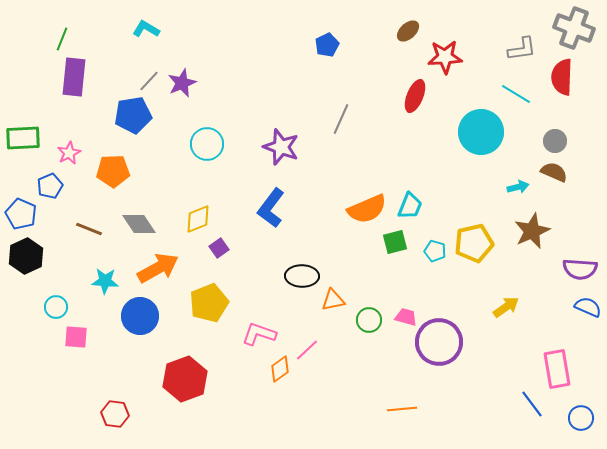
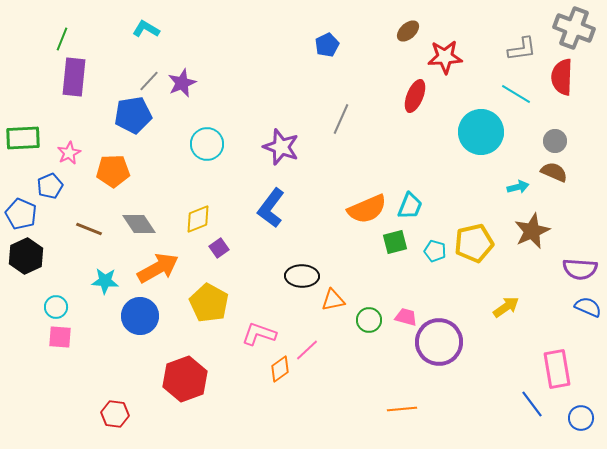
yellow pentagon at (209, 303): rotated 21 degrees counterclockwise
pink square at (76, 337): moved 16 px left
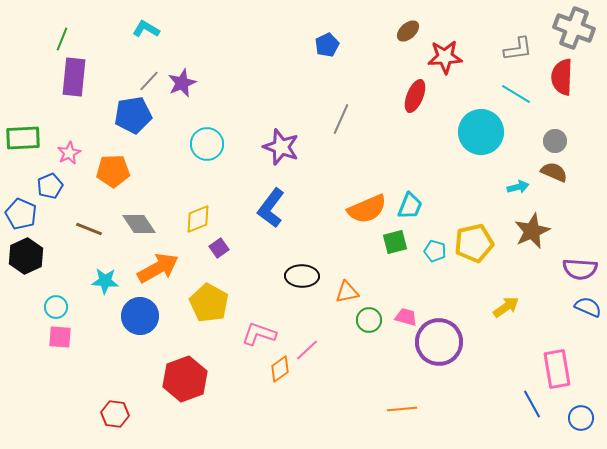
gray L-shape at (522, 49): moved 4 px left
orange triangle at (333, 300): moved 14 px right, 8 px up
blue line at (532, 404): rotated 8 degrees clockwise
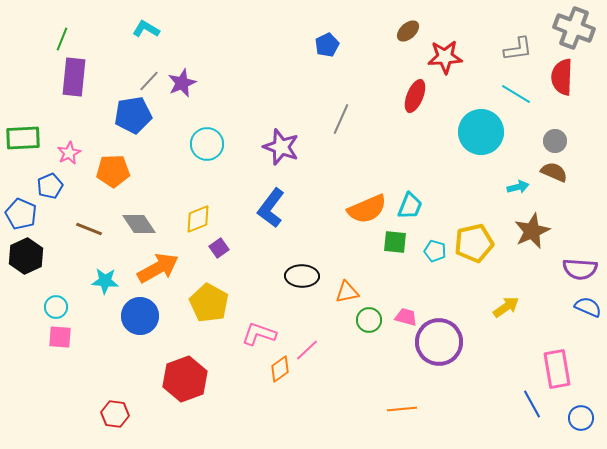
green square at (395, 242): rotated 20 degrees clockwise
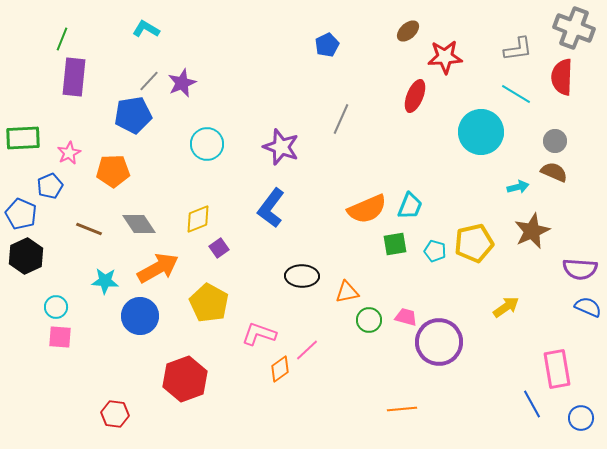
green square at (395, 242): moved 2 px down; rotated 15 degrees counterclockwise
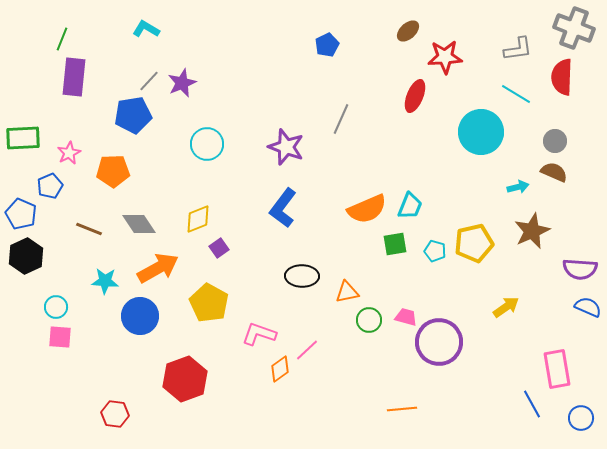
purple star at (281, 147): moved 5 px right
blue L-shape at (271, 208): moved 12 px right
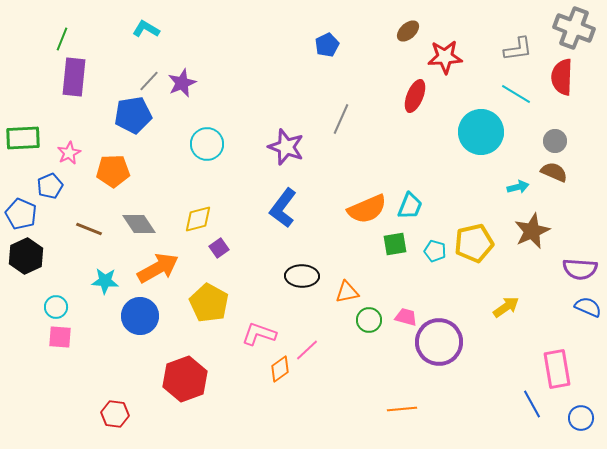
yellow diamond at (198, 219): rotated 8 degrees clockwise
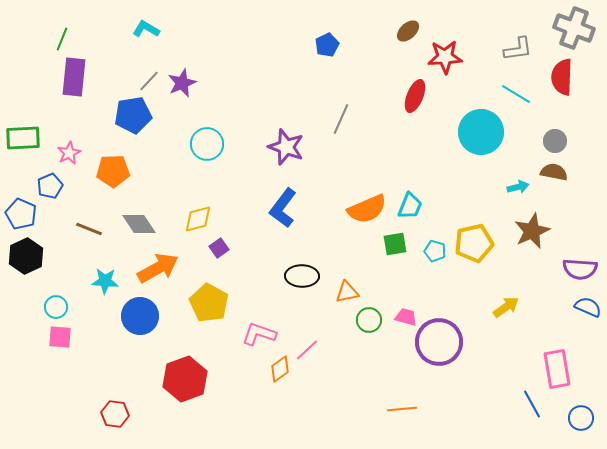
brown semicircle at (554, 172): rotated 12 degrees counterclockwise
